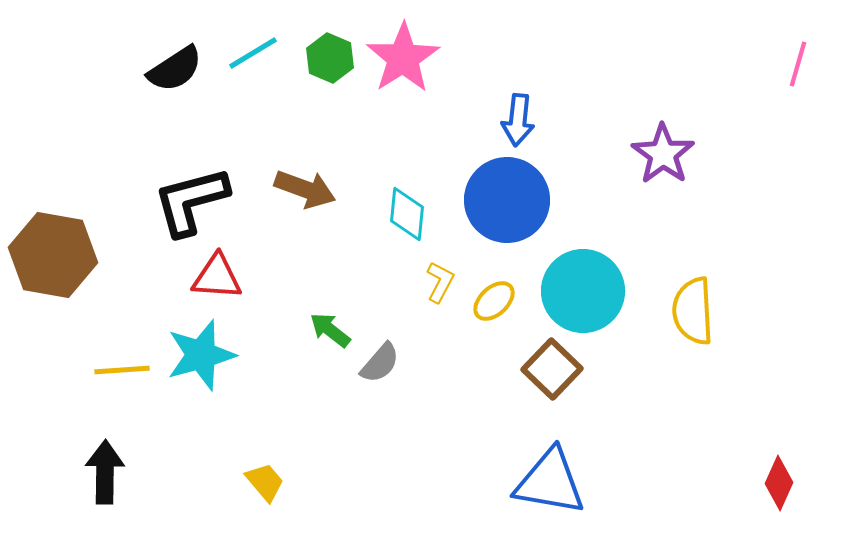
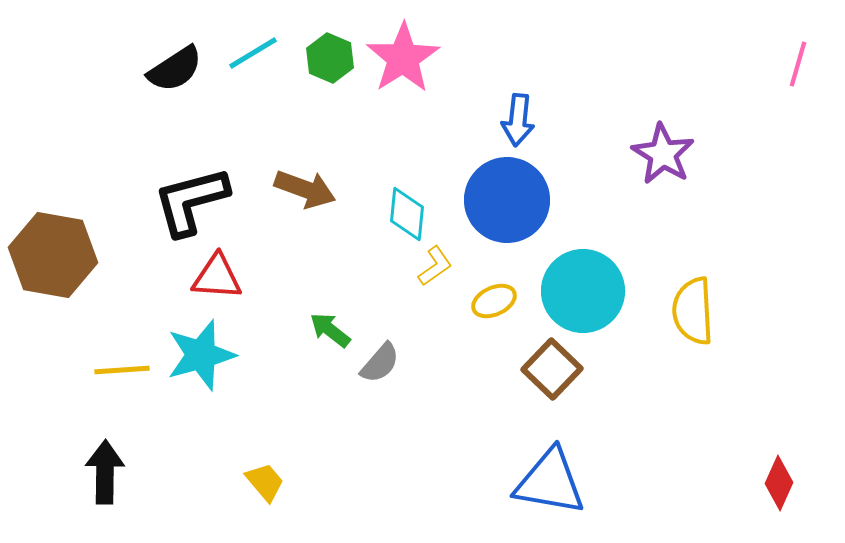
purple star: rotated 4 degrees counterclockwise
yellow L-shape: moved 5 px left, 16 px up; rotated 27 degrees clockwise
yellow ellipse: rotated 18 degrees clockwise
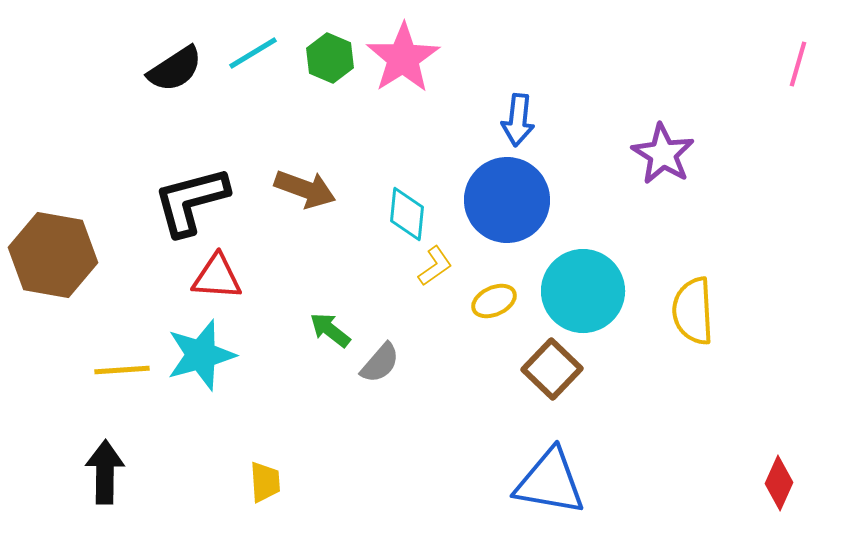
yellow trapezoid: rotated 36 degrees clockwise
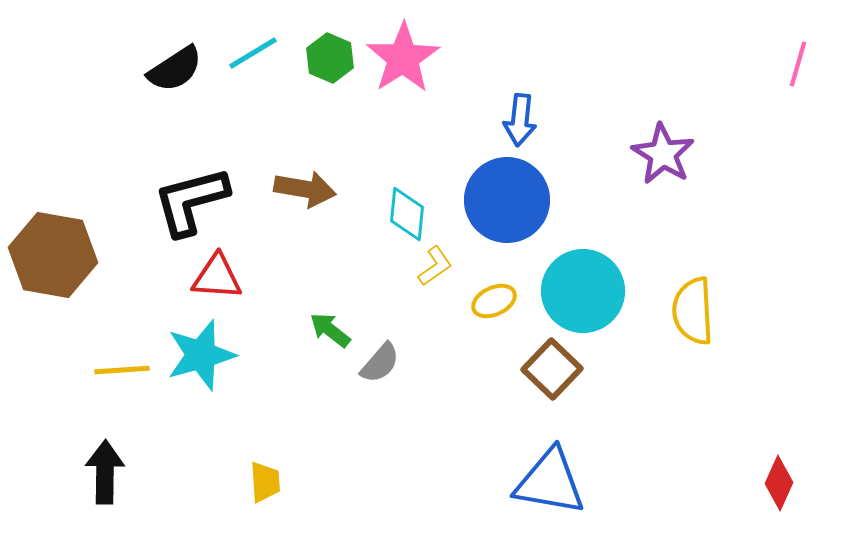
blue arrow: moved 2 px right
brown arrow: rotated 10 degrees counterclockwise
